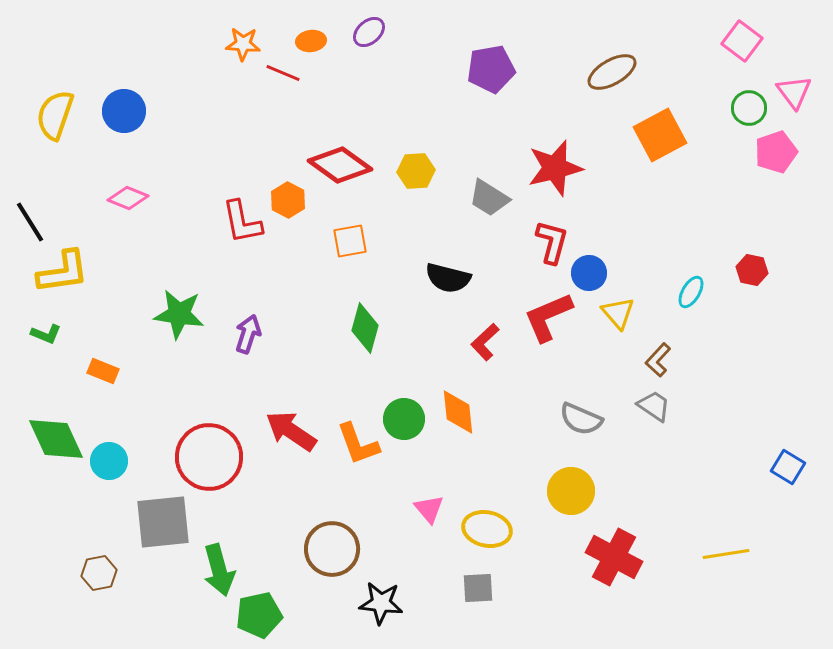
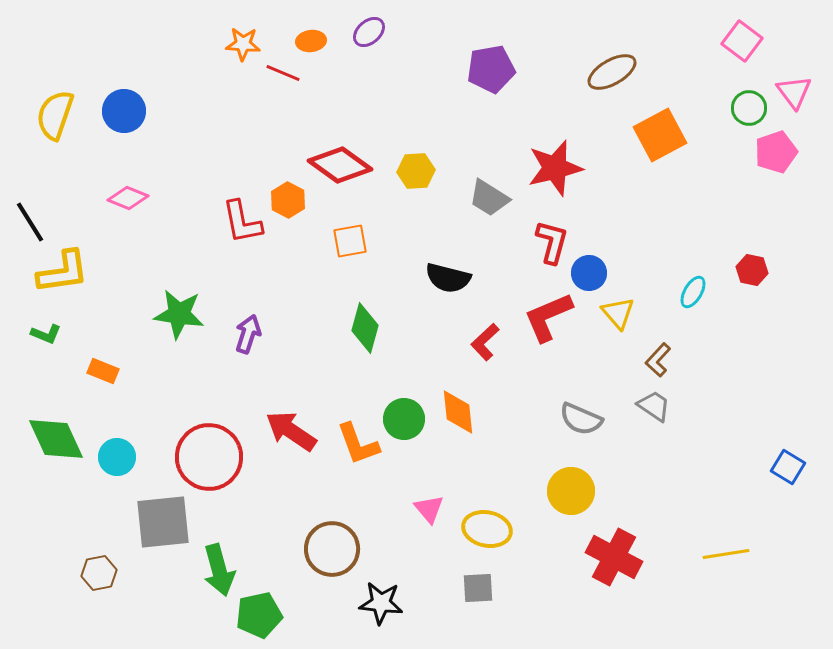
cyan ellipse at (691, 292): moved 2 px right
cyan circle at (109, 461): moved 8 px right, 4 px up
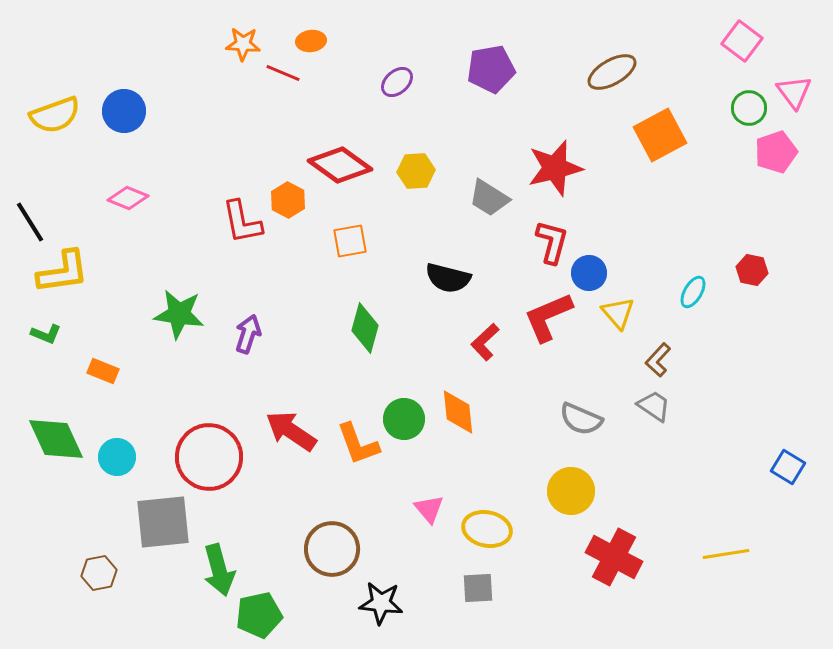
purple ellipse at (369, 32): moved 28 px right, 50 px down
yellow semicircle at (55, 115): rotated 129 degrees counterclockwise
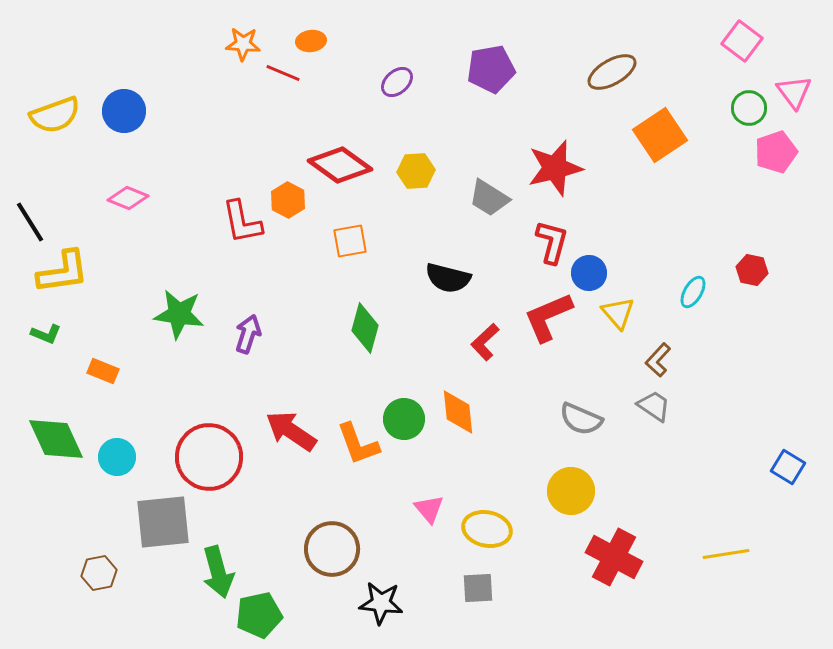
orange square at (660, 135): rotated 6 degrees counterclockwise
green arrow at (219, 570): moved 1 px left, 2 px down
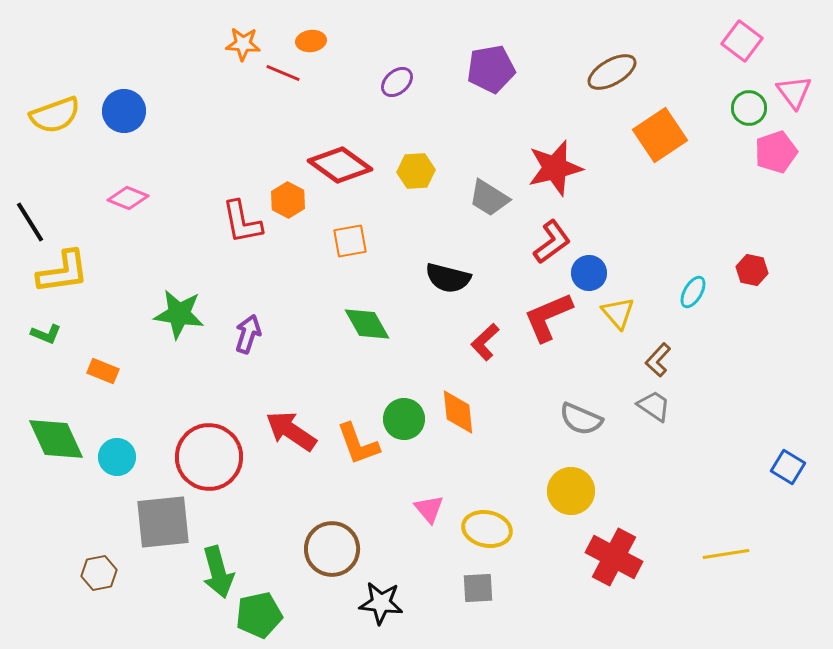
red L-shape at (552, 242): rotated 39 degrees clockwise
green diamond at (365, 328): moved 2 px right, 4 px up; rotated 45 degrees counterclockwise
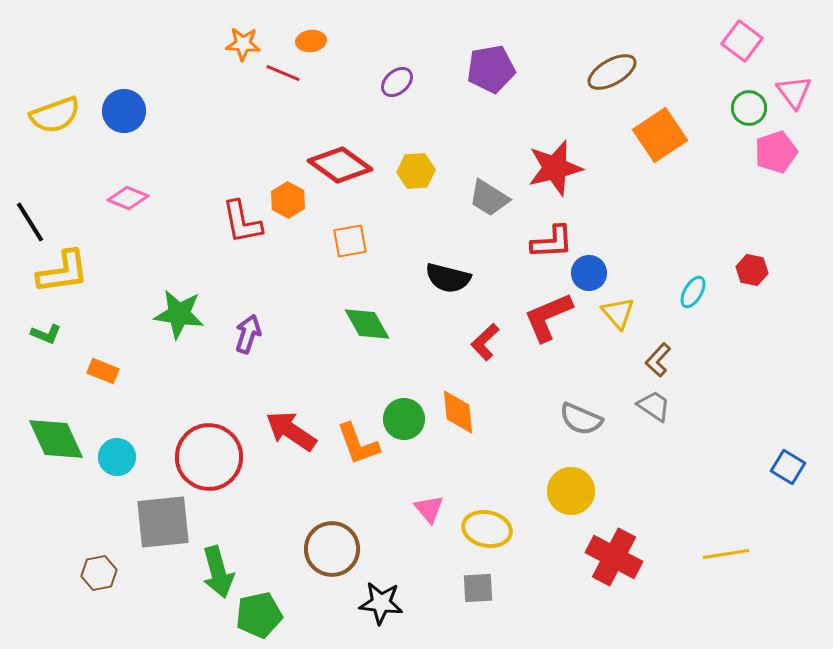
red L-shape at (552, 242): rotated 33 degrees clockwise
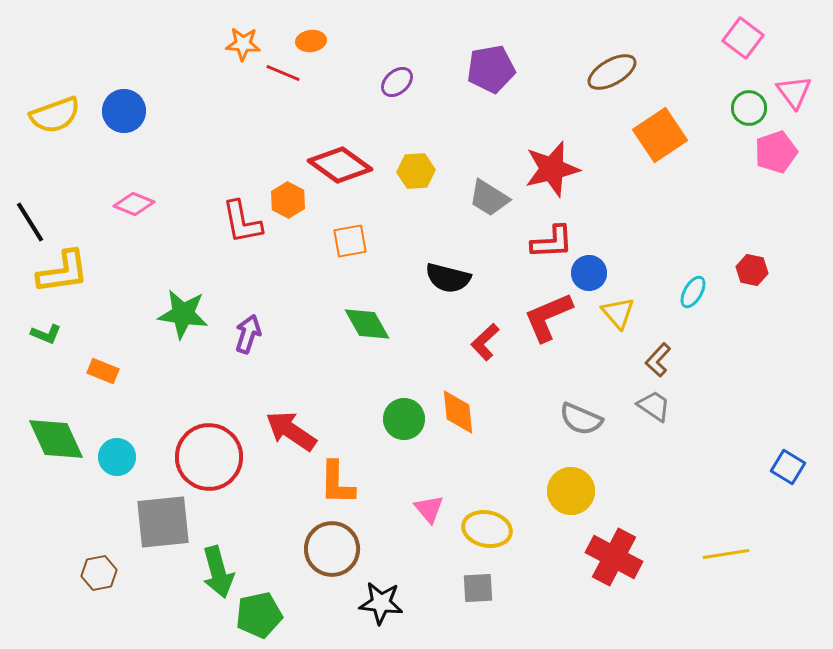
pink square at (742, 41): moved 1 px right, 3 px up
red star at (555, 168): moved 3 px left, 1 px down
pink diamond at (128, 198): moved 6 px right, 6 px down
green star at (179, 314): moved 4 px right
orange L-shape at (358, 444): moved 21 px left, 39 px down; rotated 21 degrees clockwise
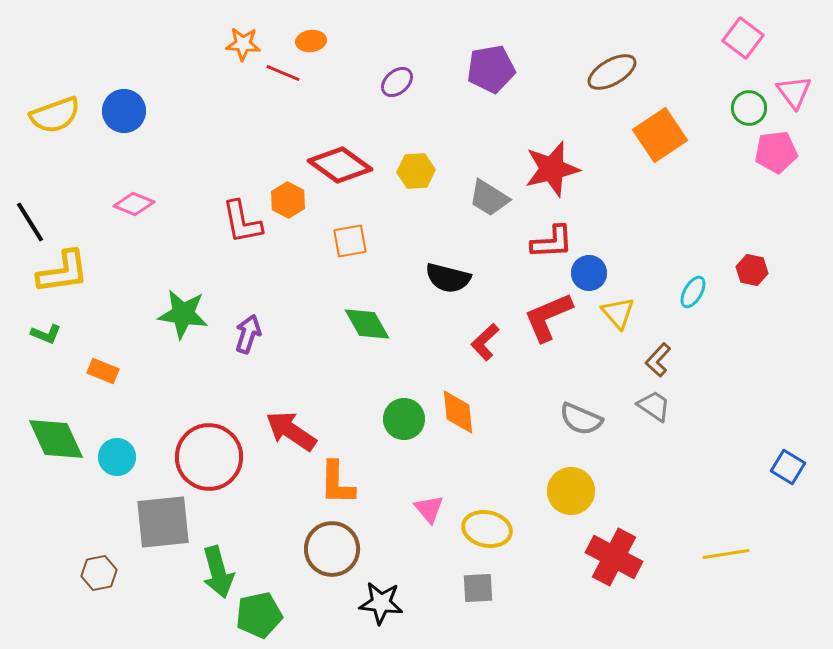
pink pentagon at (776, 152): rotated 12 degrees clockwise
